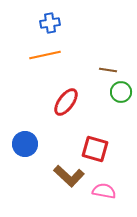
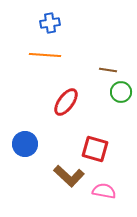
orange line: rotated 16 degrees clockwise
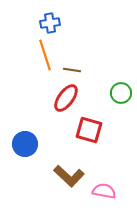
orange line: rotated 68 degrees clockwise
brown line: moved 36 px left
green circle: moved 1 px down
red ellipse: moved 4 px up
red square: moved 6 px left, 19 px up
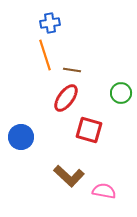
blue circle: moved 4 px left, 7 px up
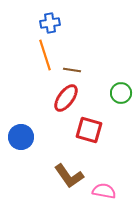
brown L-shape: rotated 12 degrees clockwise
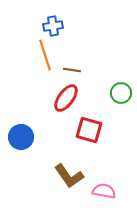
blue cross: moved 3 px right, 3 px down
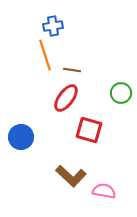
brown L-shape: moved 2 px right; rotated 12 degrees counterclockwise
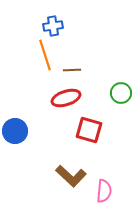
brown line: rotated 12 degrees counterclockwise
red ellipse: rotated 36 degrees clockwise
blue circle: moved 6 px left, 6 px up
pink semicircle: rotated 85 degrees clockwise
